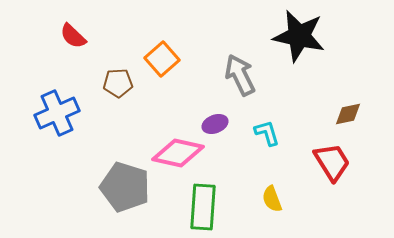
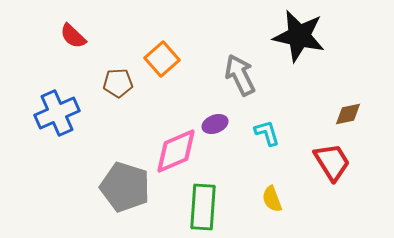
pink diamond: moved 2 px left, 2 px up; rotated 36 degrees counterclockwise
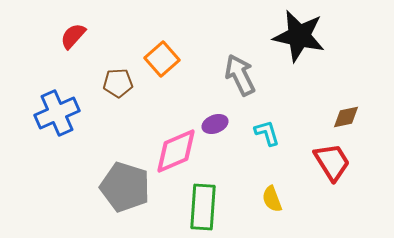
red semicircle: rotated 88 degrees clockwise
brown diamond: moved 2 px left, 3 px down
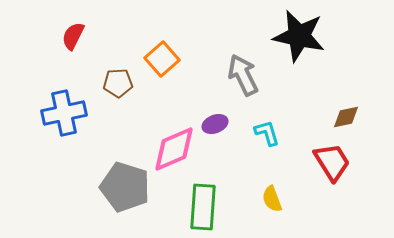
red semicircle: rotated 16 degrees counterclockwise
gray arrow: moved 3 px right
blue cross: moved 7 px right; rotated 12 degrees clockwise
pink diamond: moved 2 px left, 2 px up
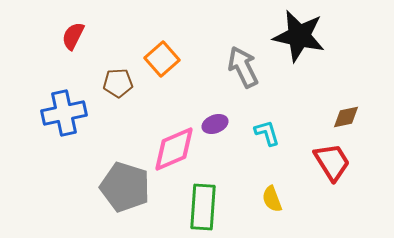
gray arrow: moved 8 px up
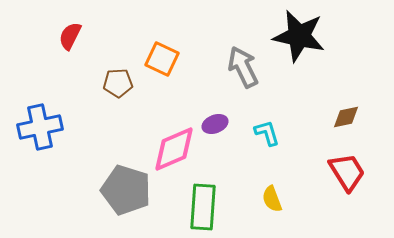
red semicircle: moved 3 px left
orange square: rotated 24 degrees counterclockwise
blue cross: moved 24 px left, 14 px down
red trapezoid: moved 15 px right, 10 px down
gray pentagon: moved 1 px right, 3 px down
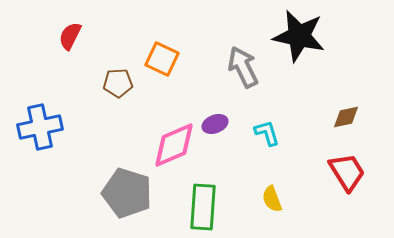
pink diamond: moved 4 px up
gray pentagon: moved 1 px right, 3 px down
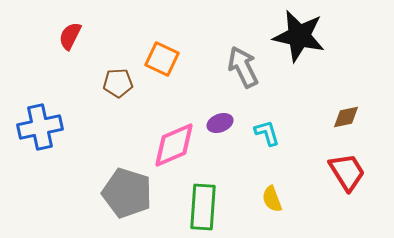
purple ellipse: moved 5 px right, 1 px up
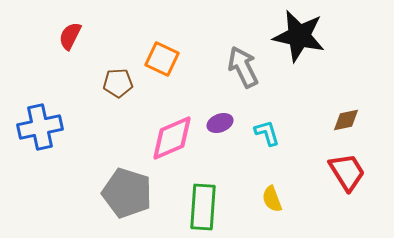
brown diamond: moved 3 px down
pink diamond: moved 2 px left, 7 px up
